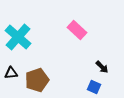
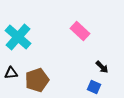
pink rectangle: moved 3 px right, 1 px down
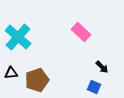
pink rectangle: moved 1 px right, 1 px down
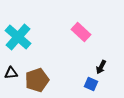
black arrow: moved 1 px left; rotated 72 degrees clockwise
blue square: moved 3 px left, 3 px up
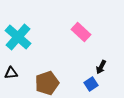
brown pentagon: moved 10 px right, 3 px down
blue square: rotated 32 degrees clockwise
